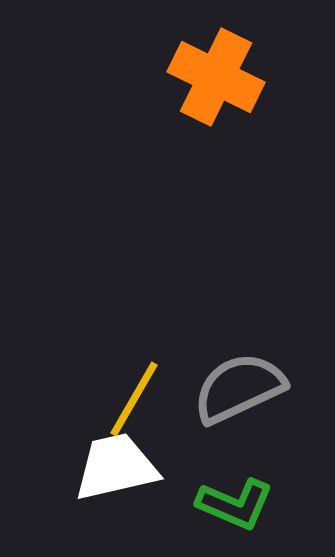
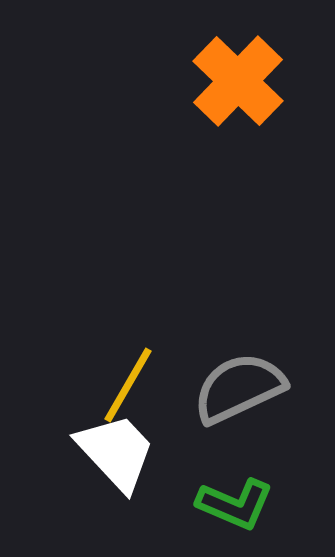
orange cross: moved 22 px right, 4 px down; rotated 18 degrees clockwise
yellow line: moved 6 px left, 14 px up
white trapezoid: moved 15 px up; rotated 60 degrees clockwise
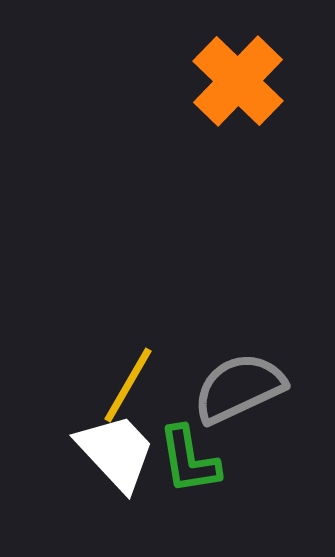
green L-shape: moved 46 px left, 44 px up; rotated 58 degrees clockwise
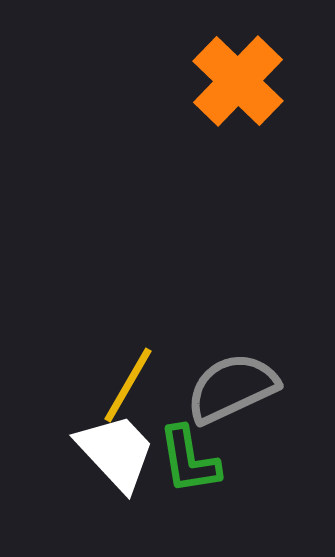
gray semicircle: moved 7 px left
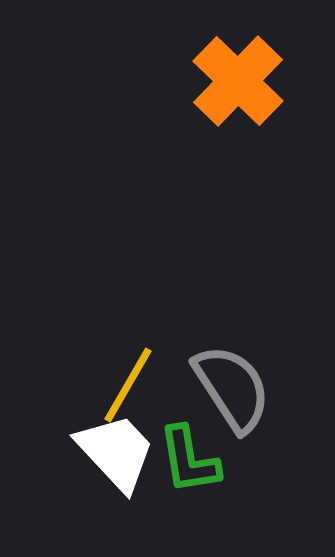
gray semicircle: rotated 82 degrees clockwise
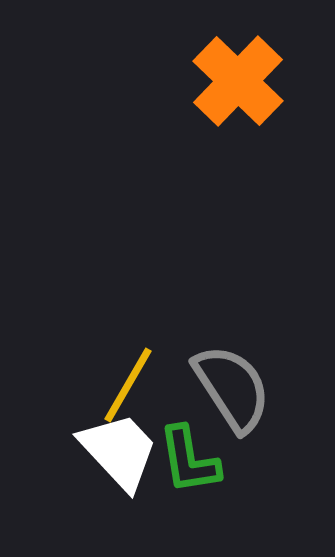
white trapezoid: moved 3 px right, 1 px up
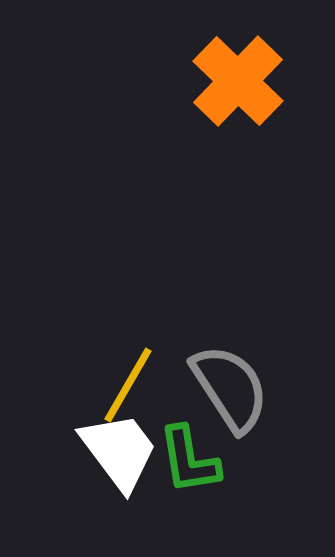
gray semicircle: moved 2 px left
white trapezoid: rotated 6 degrees clockwise
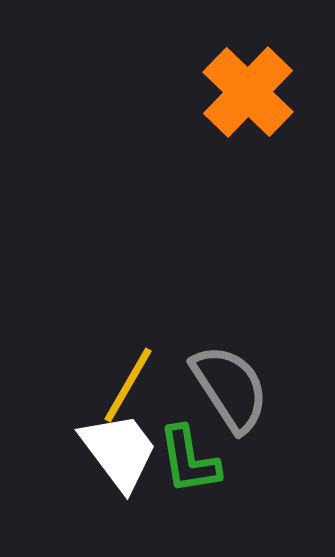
orange cross: moved 10 px right, 11 px down
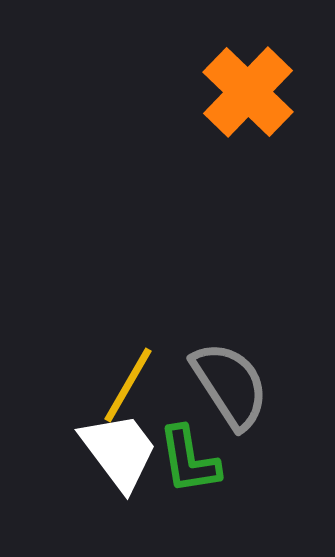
gray semicircle: moved 3 px up
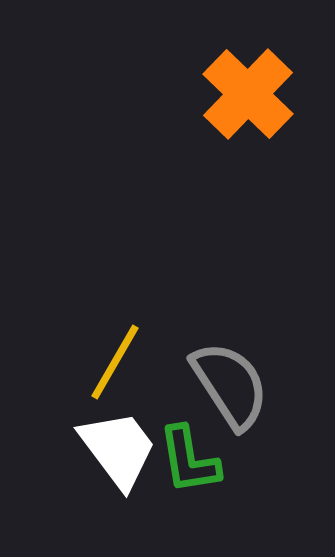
orange cross: moved 2 px down
yellow line: moved 13 px left, 23 px up
white trapezoid: moved 1 px left, 2 px up
